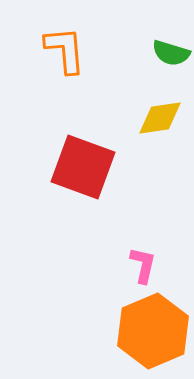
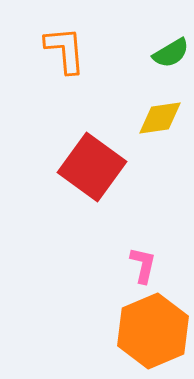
green semicircle: rotated 48 degrees counterclockwise
red square: moved 9 px right; rotated 16 degrees clockwise
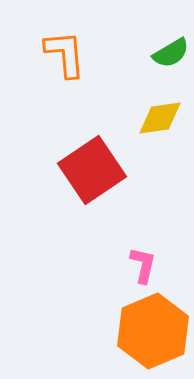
orange L-shape: moved 4 px down
red square: moved 3 px down; rotated 20 degrees clockwise
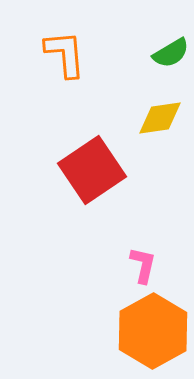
orange hexagon: rotated 6 degrees counterclockwise
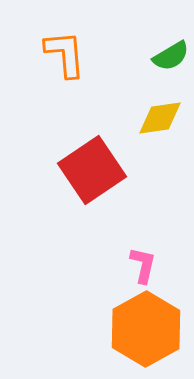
green semicircle: moved 3 px down
orange hexagon: moved 7 px left, 2 px up
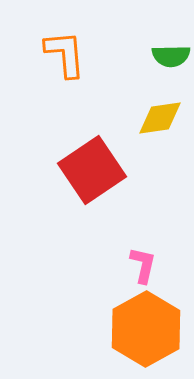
green semicircle: rotated 30 degrees clockwise
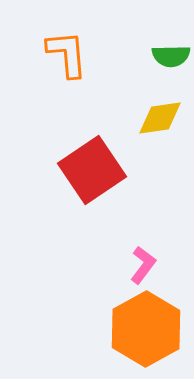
orange L-shape: moved 2 px right
pink L-shape: rotated 24 degrees clockwise
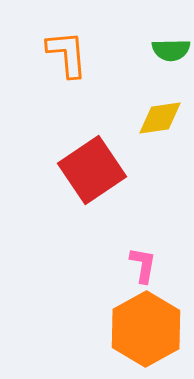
green semicircle: moved 6 px up
pink L-shape: rotated 27 degrees counterclockwise
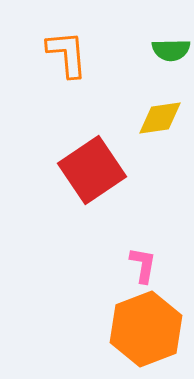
orange hexagon: rotated 8 degrees clockwise
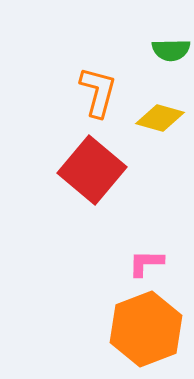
orange L-shape: moved 31 px right, 38 px down; rotated 20 degrees clockwise
yellow diamond: rotated 24 degrees clockwise
red square: rotated 16 degrees counterclockwise
pink L-shape: moved 3 px right, 2 px up; rotated 99 degrees counterclockwise
